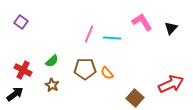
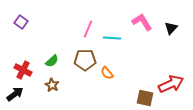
pink line: moved 1 px left, 5 px up
brown pentagon: moved 9 px up
brown square: moved 10 px right; rotated 30 degrees counterclockwise
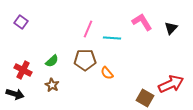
black arrow: rotated 54 degrees clockwise
brown square: rotated 18 degrees clockwise
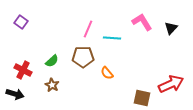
brown pentagon: moved 2 px left, 3 px up
brown square: moved 3 px left; rotated 18 degrees counterclockwise
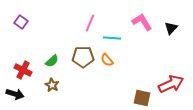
pink line: moved 2 px right, 6 px up
orange semicircle: moved 13 px up
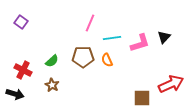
pink L-shape: moved 2 px left, 21 px down; rotated 105 degrees clockwise
black triangle: moved 7 px left, 9 px down
cyan line: rotated 12 degrees counterclockwise
orange semicircle: rotated 16 degrees clockwise
brown square: rotated 12 degrees counterclockwise
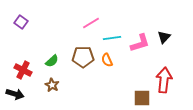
pink line: moved 1 px right; rotated 36 degrees clockwise
red arrow: moved 7 px left, 4 px up; rotated 60 degrees counterclockwise
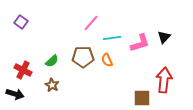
pink line: rotated 18 degrees counterclockwise
